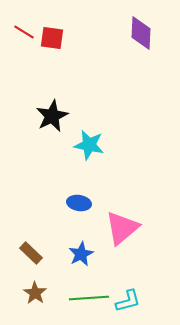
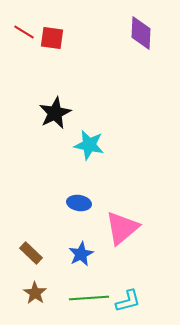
black star: moved 3 px right, 3 px up
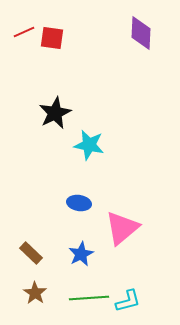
red line: rotated 55 degrees counterclockwise
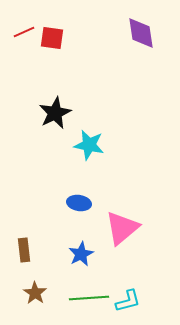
purple diamond: rotated 12 degrees counterclockwise
brown rectangle: moved 7 px left, 3 px up; rotated 40 degrees clockwise
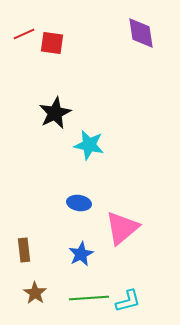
red line: moved 2 px down
red square: moved 5 px down
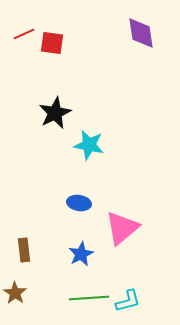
brown star: moved 20 px left
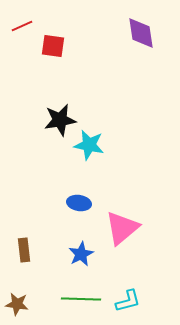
red line: moved 2 px left, 8 px up
red square: moved 1 px right, 3 px down
black star: moved 5 px right, 7 px down; rotated 16 degrees clockwise
brown star: moved 2 px right, 11 px down; rotated 25 degrees counterclockwise
green line: moved 8 px left, 1 px down; rotated 6 degrees clockwise
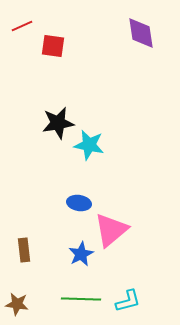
black star: moved 2 px left, 3 px down
pink triangle: moved 11 px left, 2 px down
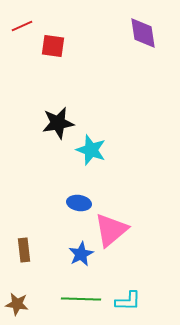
purple diamond: moved 2 px right
cyan star: moved 2 px right, 5 px down; rotated 8 degrees clockwise
cyan L-shape: rotated 16 degrees clockwise
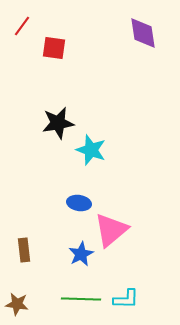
red line: rotated 30 degrees counterclockwise
red square: moved 1 px right, 2 px down
cyan L-shape: moved 2 px left, 2 px up
